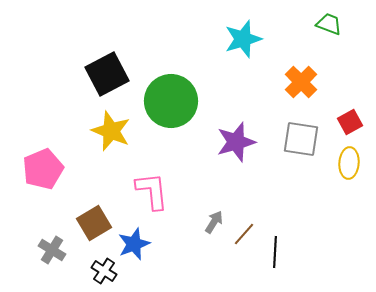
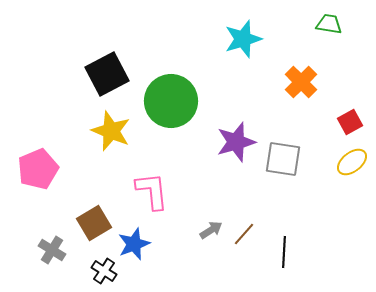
green trapezoid: rotated 12 degrees counterclockwise
gray square: moved 18 px left, 20 px down
yellow ellipse: moved 3 px right, 1 px up; rotated 48 degrees clockwise
pink pentagon: moved 5 px left
gray arrow: moved 3 px left, 8 px down; rotated 25 degrees clockwise
black line: moved 9 px right
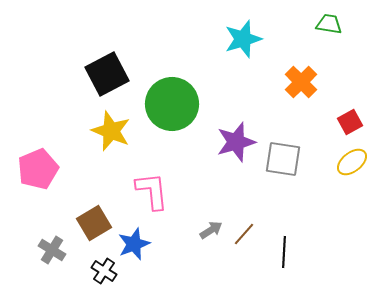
green circle: moved 1 px right, 3 px down
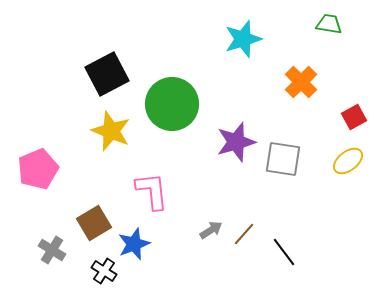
red square: moved 4 px right, 5 px up
yellow ellipse: moved 4 px left, 1 px up
black line: rotated 40 degrees counterclockwise
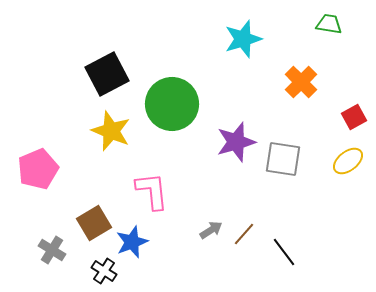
blue star: moved 2 px left, 2 px up
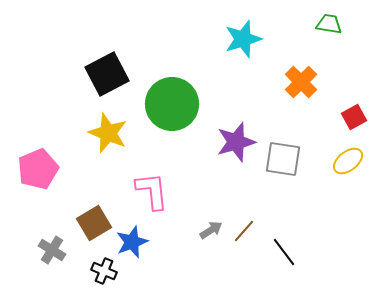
yellow star: moved 3 px left, 2 px down
brown line: moved 3 px up
black cross: rotated 10 degrees counterclockwise
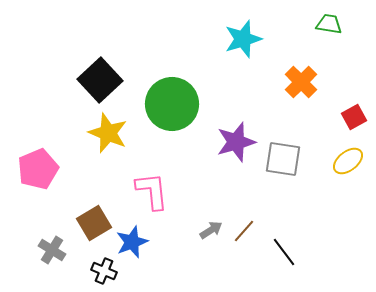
black square: moved 7 px left, 6 px down; rotated 15 degrees counterclockwise
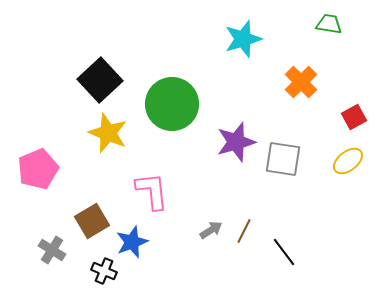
brown square: moved 2 px left, 2 px up
brown line: rotated 15 degrees counterclockwise
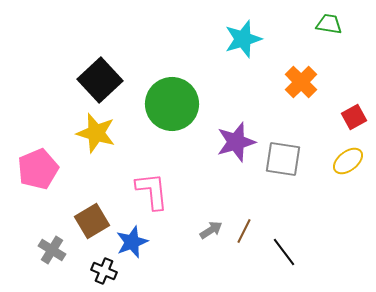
yellow star: moved 12 px left; rotated 6 degrees counterclockwise
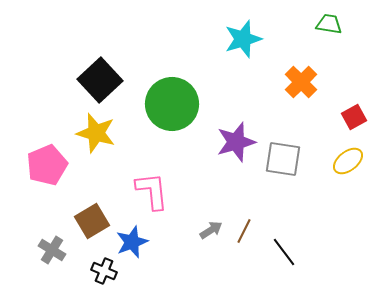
pink pentagon: moved 9 px right, 4 px up
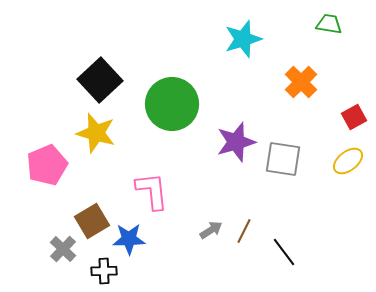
blue star: moved 3 px left, 3 px up; rotated 20 degrees clockwise
gray cross: moved 11 px right, 1 px up; rotated 12 degrees clockwise
black cross: rotated 25 degrees counterclockwise
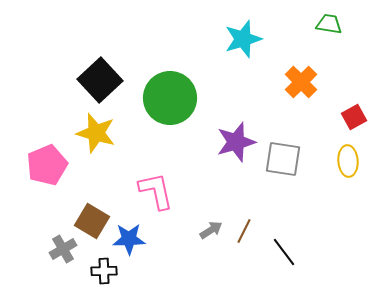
green circle: moved 2 px left, 6 px up
yellow ellipse: rotated 56 degrees counterclockwise
pink L-shape: moved 4 px right; rotated 6 degrees counterclockwise
brown square: rotated 28 degrees counterclockwise
gray cross: rotated 16 degrees clockwise
